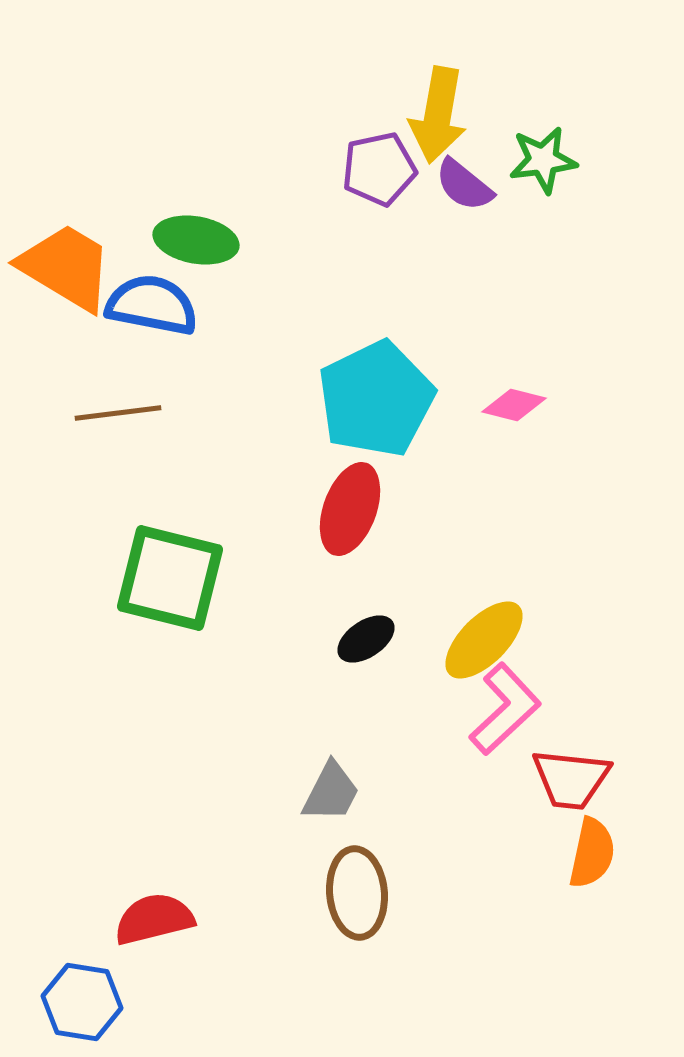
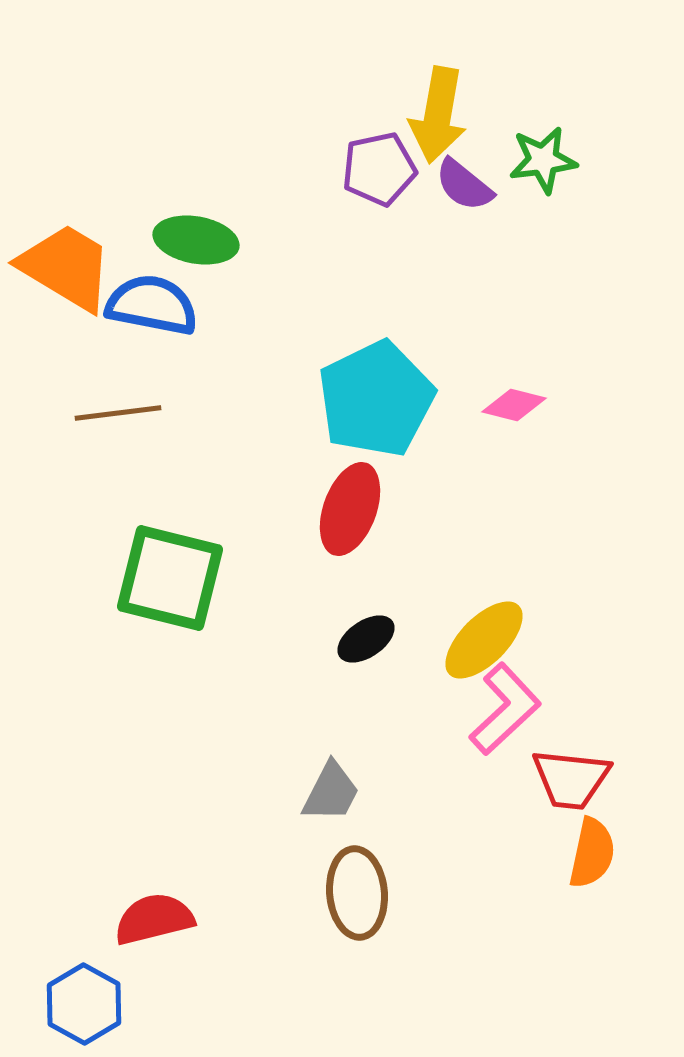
blue hexagon: moved 2 px right, 2 px down; rotated 20 degrees clockwise
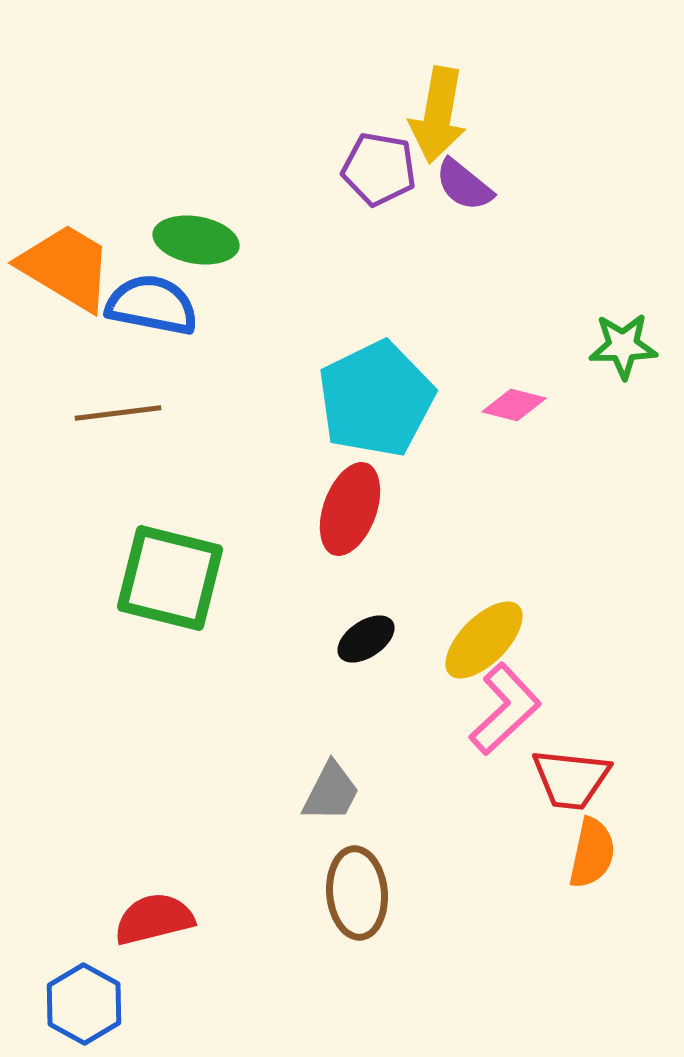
green star: moved 80 px right, 186 px down; rotated 6 degrees clockwise
purple pentagon: rotated 22 degrees clockwise
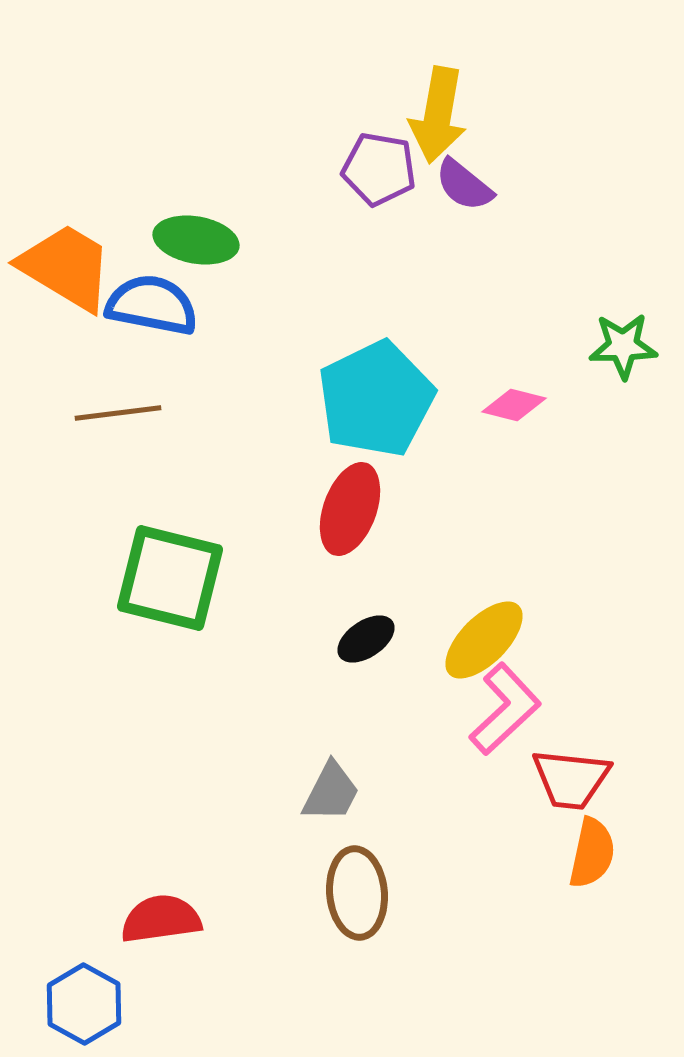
red semicircle: moved 7 px right; rotated 6 degrees clockwise
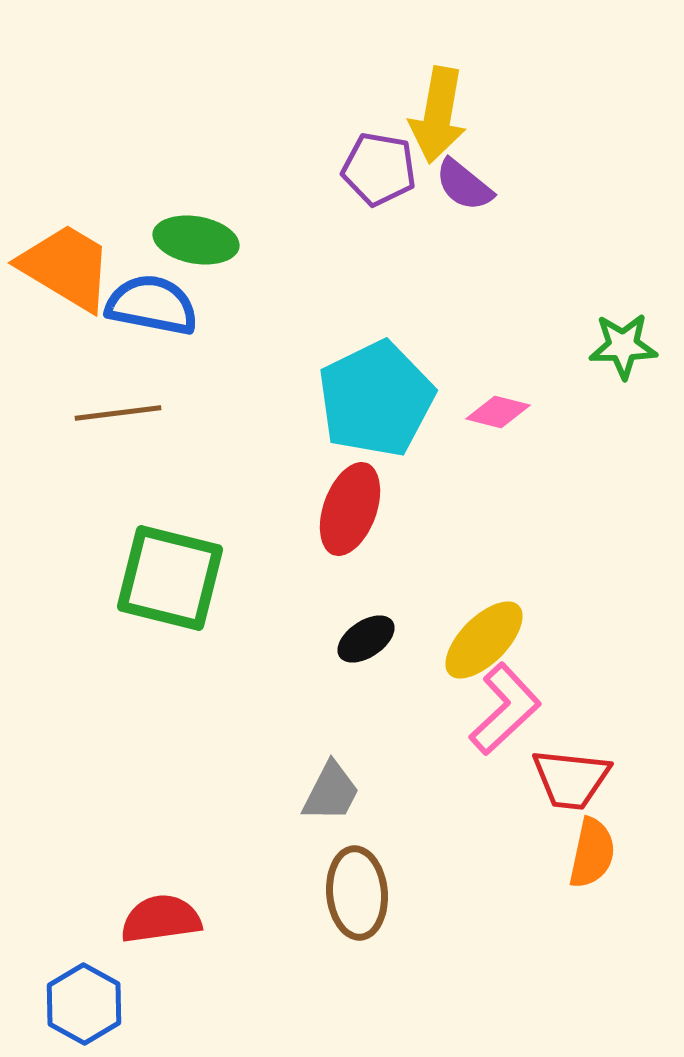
pink diamond: moved 16 px left, 7 px down
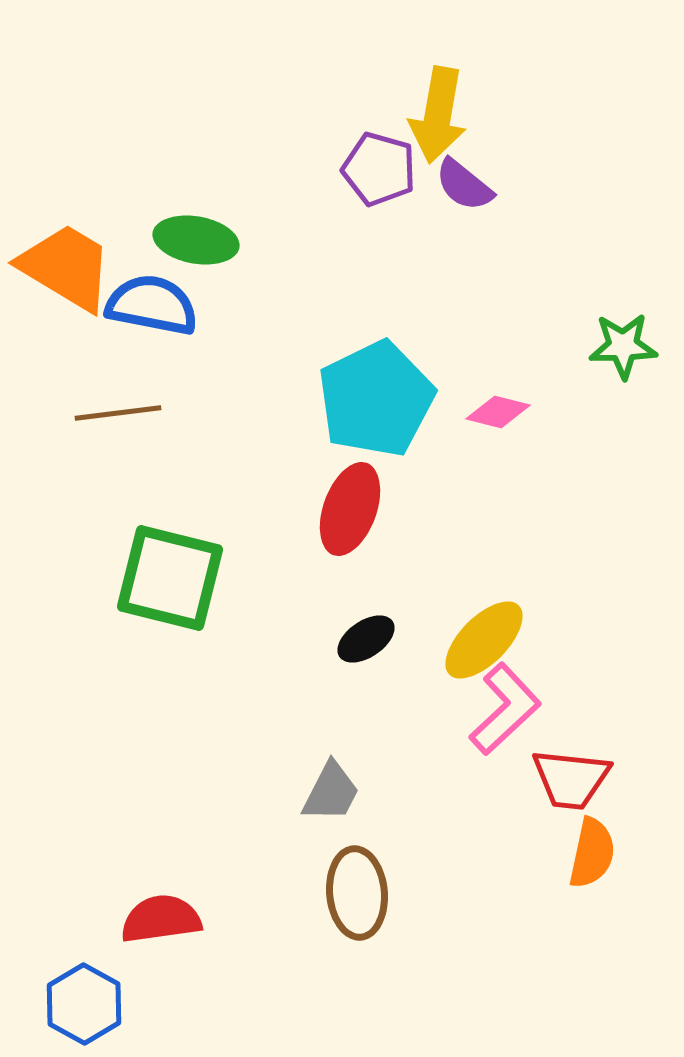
purple pentagon: rotated 6 degrees clockwise
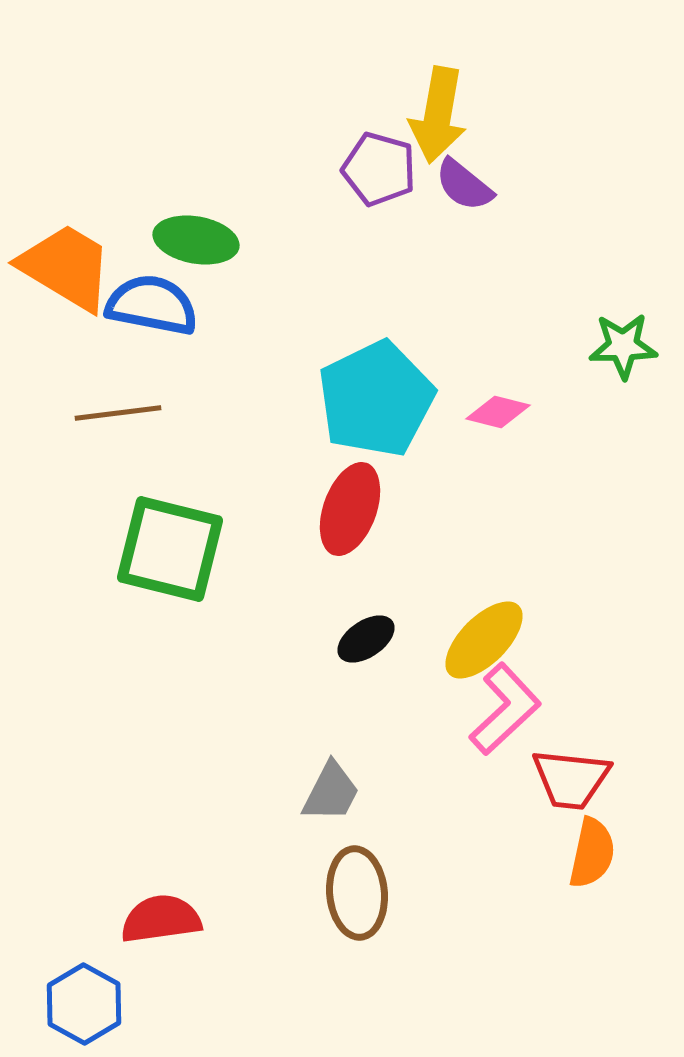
green square: moved 29 px up
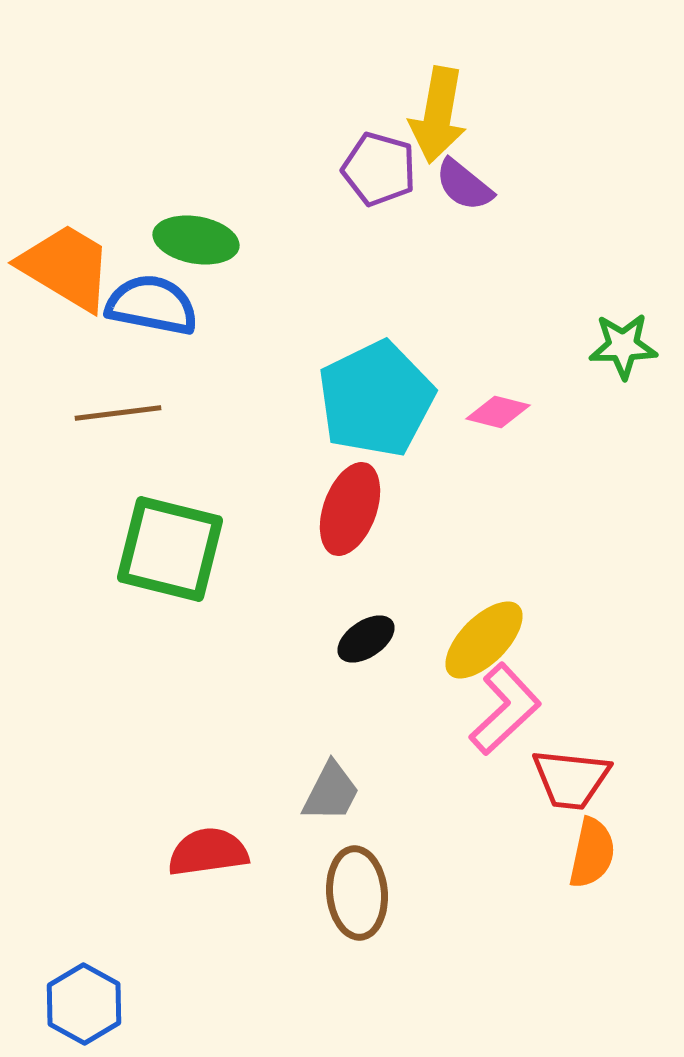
red semicircle: moved 47 px right, 67 px up
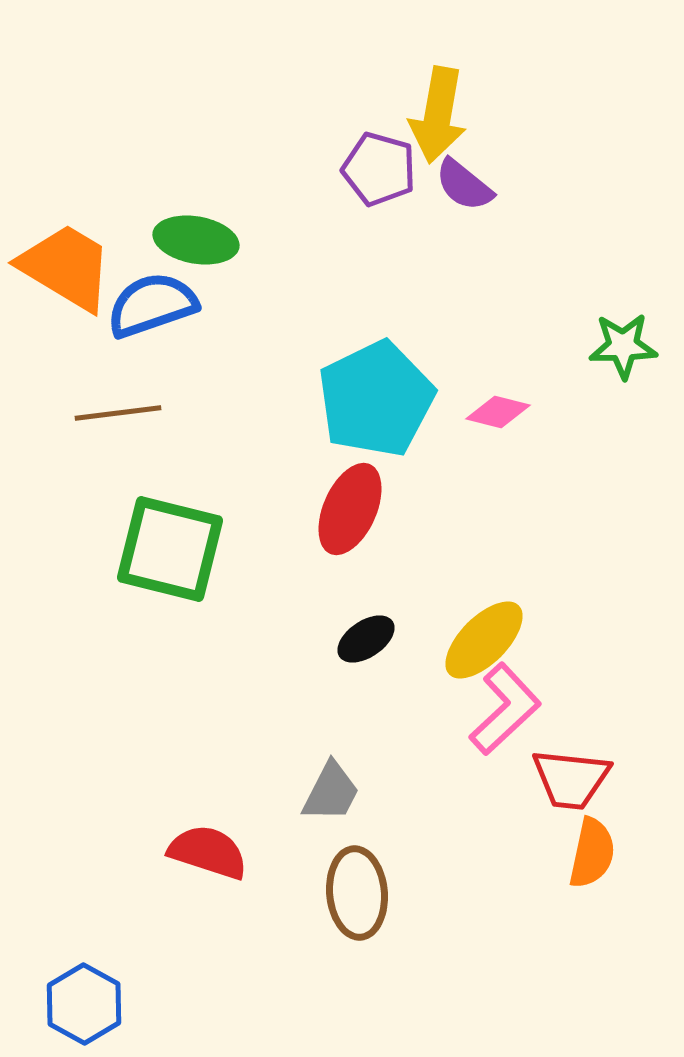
blue semicircle: rotated 30 degrees counterclockwise
red ellipse: rotated 4 degrees clockwise
red semicircle: rotated 26 degrees clockwise
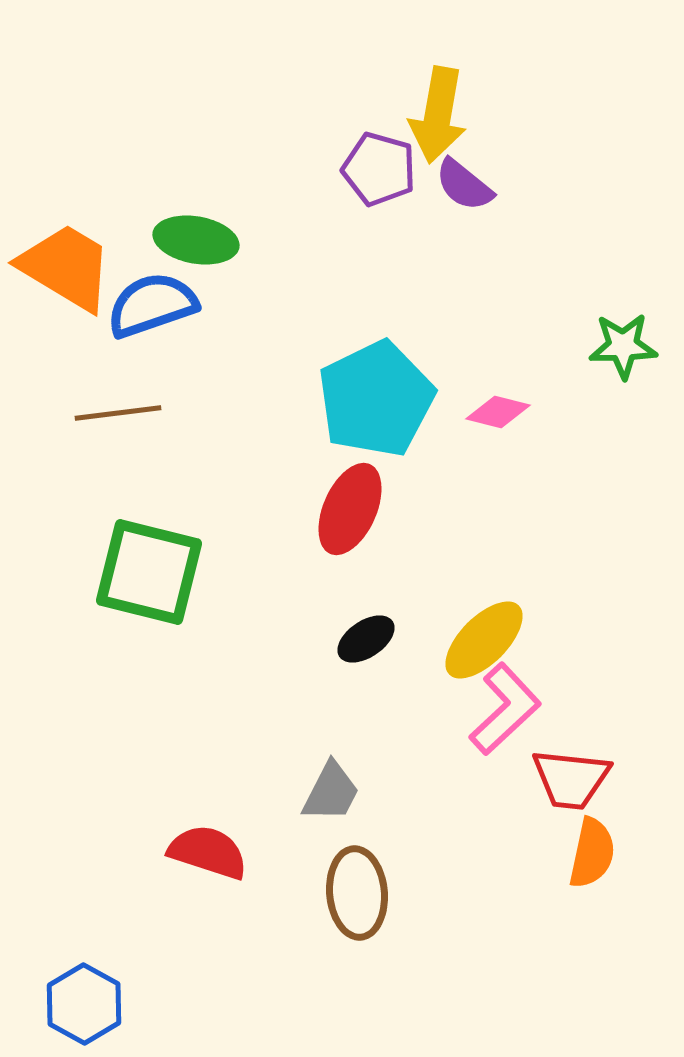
green square: moved 21 px left, 23 px down
